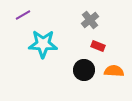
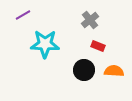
cyan star: moved 2 px right
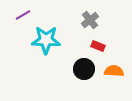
cyan star: moved 1 px right, 4 px up
black circle: moved 1 px up
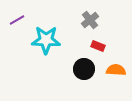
purple line: moved 6 px left, 5 px down
orange semicircle: moved 2 px right, 1 px up
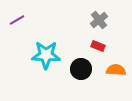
gray cross: moved 9 px right
cyan star: moved 15 px down
black circle: moved 3 px left
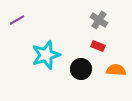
gray cross: rotated 18 degrees counterclockwise
cyan star: rotated 20 degrees counterclockwise
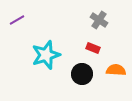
red rectangle: moved 5 px left, 2 px down
black circle: moved 1 px right, 5 px down
